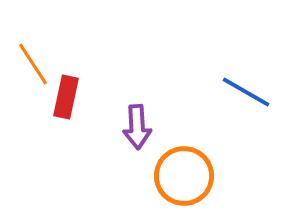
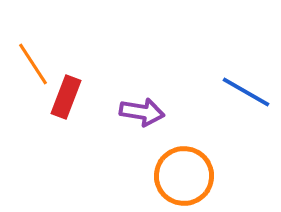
red rectangle: rotated 9 degrees clockwise
purple arrow: moved 5 px right, 15 px up; rotated 78 degrees counterclockwise
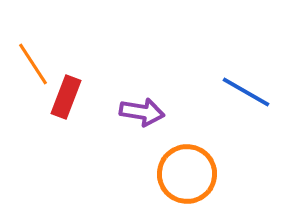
orange circle: moved 3 px right, 2 px up
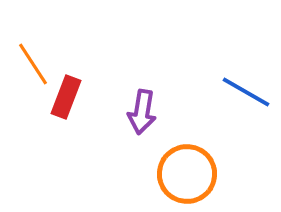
purple arrow: rotated 90 degrees clockwise
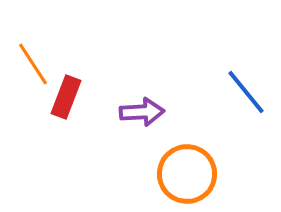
blue line: rotated 21 degrees clockwise
purple arrow: rotated 102 degrees counterclockwise
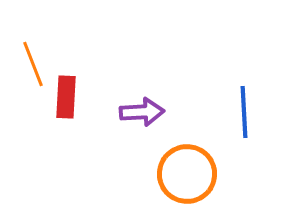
orange line: rotated 12 degrees clockwise
blue line: moved 2 px left, 20 px down; rotated 36 degrees clockwise
red rectangle: rotated 18 degrees counterclockwise
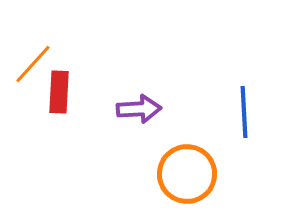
orange line: rotated 63 degrees clockwise
red rectangle: moved 7 px left, 5 px up
purple arrow: moved 3 px left, 3 px up
